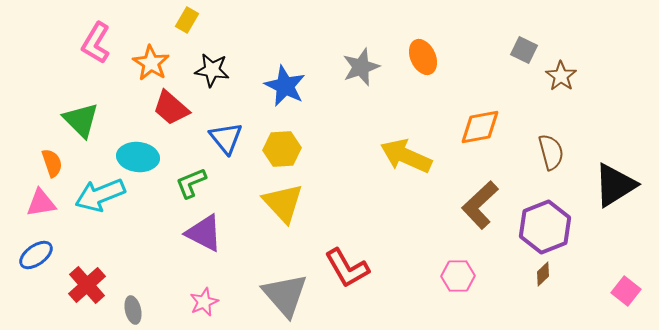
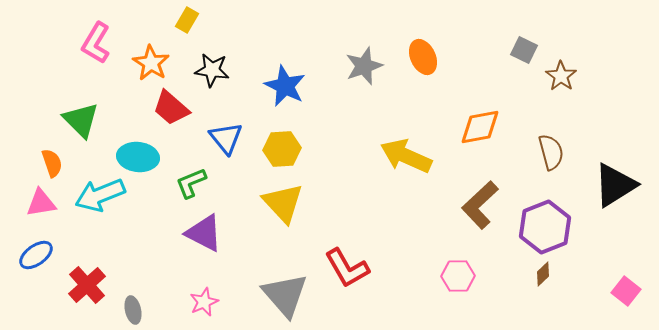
gray star: moved 3 px right, 1 px up
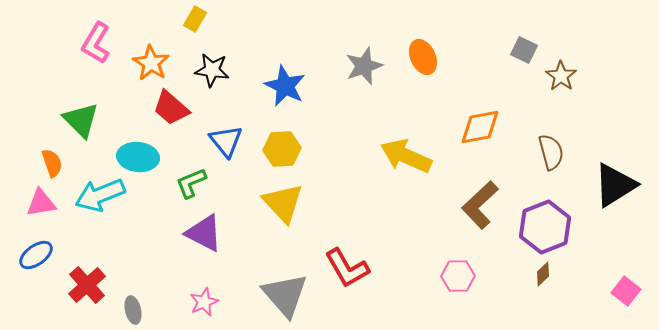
yellow rectangle: moved 8 px right, 1 px up
blue triangle: moved 3 px down
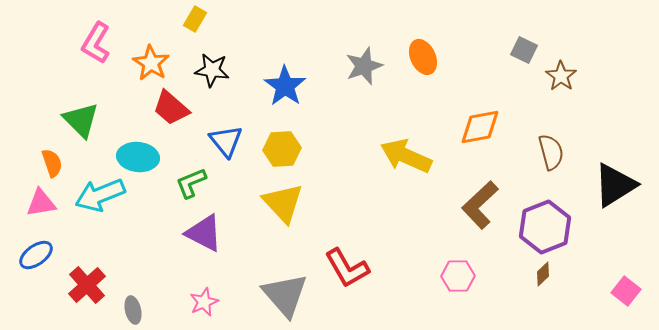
blue star: rotated 9 degrees clockwise
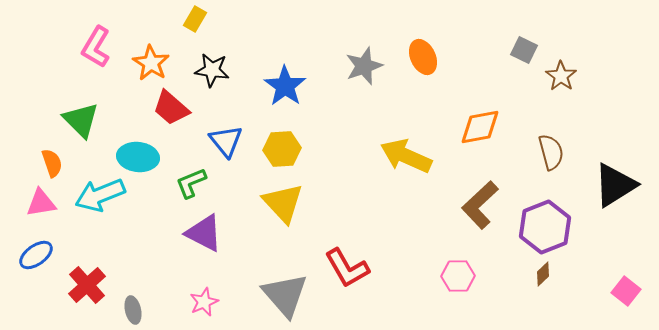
pink L-shape: moved 4 px down
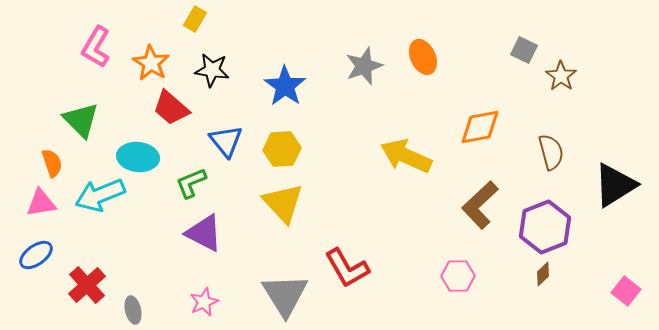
gray triangle: rotated 9 degrees clockwise
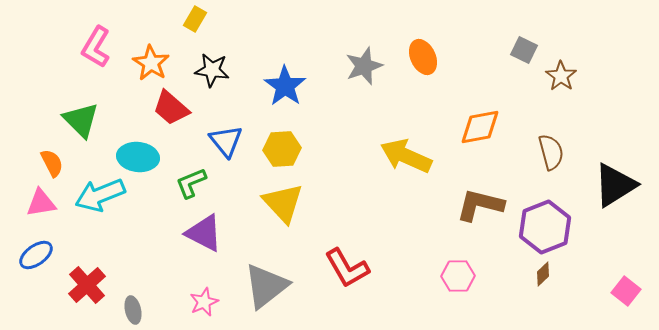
orange semicircle: rotated 8 degrees counterclockwise
brown L-shape: rotated 57 degrees clockwise
gray triangle: moved 19 px left, 9 px up; rotated 24 degrees clockwise
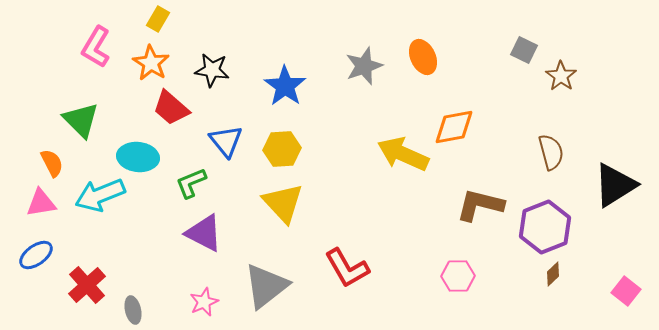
yellow rectangle: moved 37 px left
orange diamond: moved 26 px left
yellow arrow: moved 3 px left, 2 px up
brown diamond: moved 10 px right
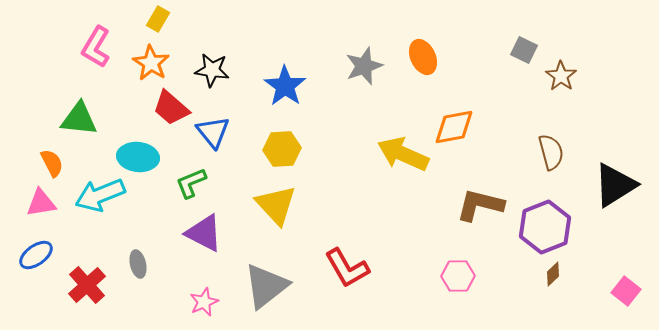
green triangle: moved 2 px left, 1 px up; rotated 39 degrees counterclockwise
blue triangle: moved 13 px left, 9 px up
yellow triangle: moved 7 px left, 2 px down
gray ellipse: moved 5 px right, 46 px up
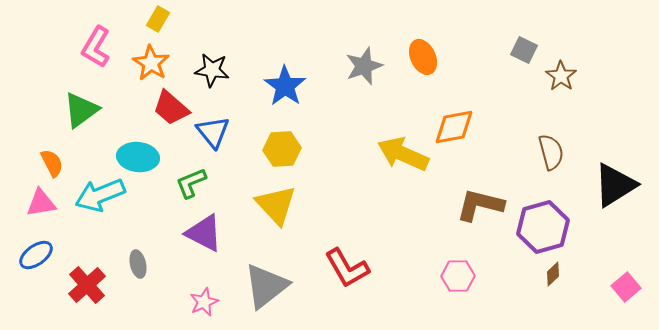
green triangle: moved 2 px right, 9 px up; rotated 42 degrees counterclockwise
purple hexagon: moved 2 px left; rotated 6 degrees clockwise
pink square: moved 4 px up; rotated 12 degrees clockwise
